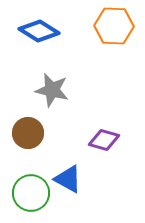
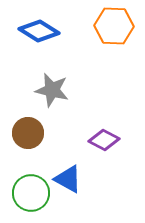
purple diamond: rotated 12 degrees clockwise
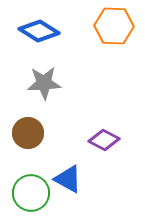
gray star: moved 8 px left, 7 px up; rotated 16 degrees counterclockwise
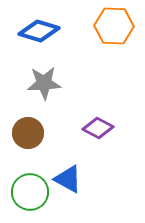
blue diamond: rotated 15 degrees counterclockwise
purple diamond: moved 6 px left, 12 px up
green circle: moved 1 px left, 1 px up
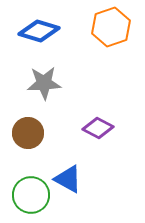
orange hexagon: moved 3 px left, 1 px down; rotated 21 degrees counterclockwise
green circle: moved 1 px right, 3 px down
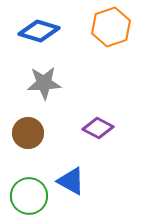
blue triangle: moved 3 px right, 2 px down
green circle: moved 2 px left, 1 px down
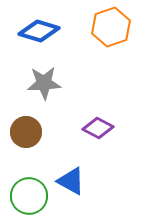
brown circle: moved 2 px left, 1 px up
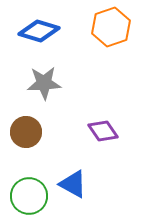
purple diamond: moved 5 px right, 3 px down; rotated 28 degrees clockwise
blue triangle: moved 2 px right, 3 px down
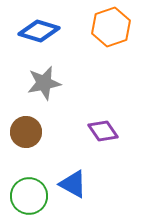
gray star: rotated 8 degrees counterclockwise
